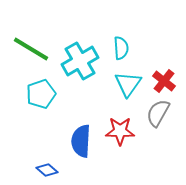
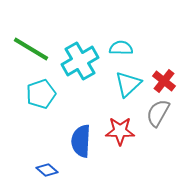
cyan semicircle: rotated 85 degrees counterclockwise
cyan triangle: rotated 12 degrees clockwise
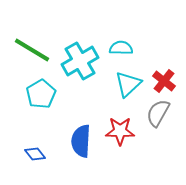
green line: moved 1 px right, 1 px down
cyan pentagon: rotated 12 degrees counterclockwise
blue diamond: moved 12 px left, 16 px up; rotated 10 degrees clockwise
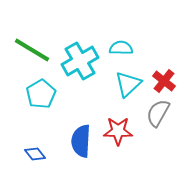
red star: moved 2 px left
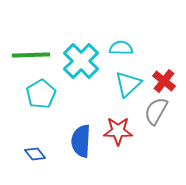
green line: moved 1 px left, 5 px down; rotated 33 degrees counterclockwise
cyan cross: moved 1 px right; rotated 15 degrees counterclockwise
gray semicircle: moved 2 px left, 2 px up
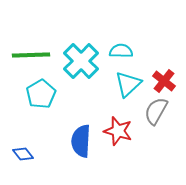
cyan semicircle: moved 3 px down
red star: rotated 16 degrees clockwise
blue diamond: moved 12 px left
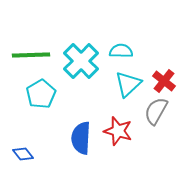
blue semicircle: moved 3 px up
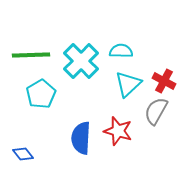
red cross: rotated 10 degrees counterclockwise
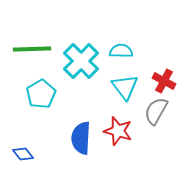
green line: moved 1 px right, 6 px up
cyan triangle: moved 3 px left, 3 px down; rotated 24 degrees counterclockwise
